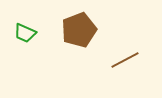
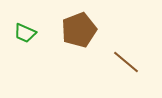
brown line: moved 1 px right, 2 px down; rotated 68 degrees clockwise
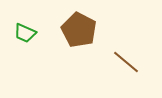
brown pentagon: rotated 24 degrees counterclockwise
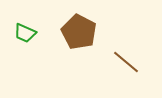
brown pentagon: moved 2 px down
